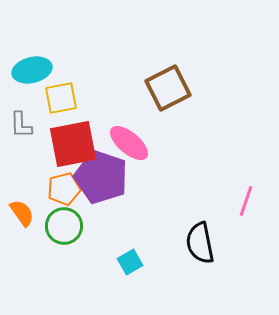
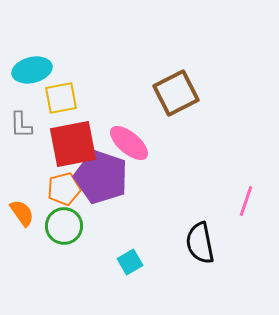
brown square: moved 8 px right, 5 px down
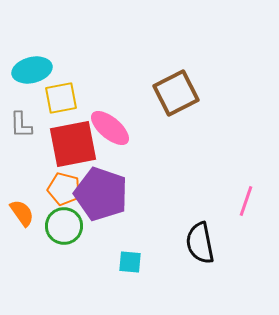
pink ellipse: moved 19 px left, 15 px up
purple pentagon: moved 17 px down
orange pentagon: rotated 28 degrees clockwise
cyan square: rotated 35 degrees clockwise
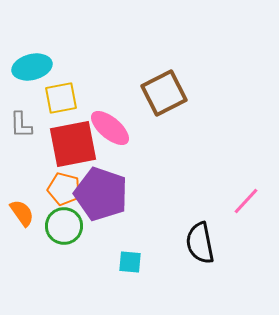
cyan ellipse: moved 3 px up
brown square: moved 12 px left
pink line: rotated 24 degrees clockwise
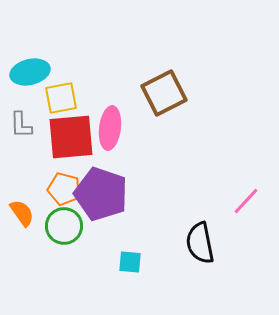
cyan ellipse: moved 2 px left, 5 px down
pink ellipse: rotated 57 degrees clockwise
red square: moved 2 px left, 7 px up; rotated 6 degrees clockwise
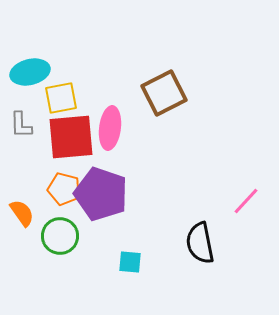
green circle: moved 4 px left, 10 px down
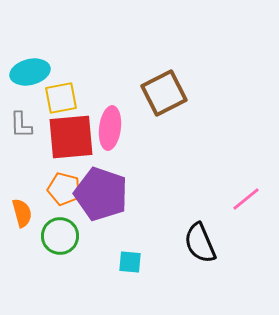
pink line: moved 2 px up; rotated 8 degrees clockwise
orange semicircle: rotated 20 degrees clockwise
black semicircle: rotated 12 degrees counterclockwise
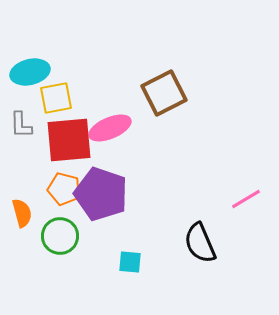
yellow square: moved 5 px left
pink ellipse: rotated 60 degrees clockwise
red square: moved 2 px left, 3 px down
pink line: rotated 8 degrees clockwise
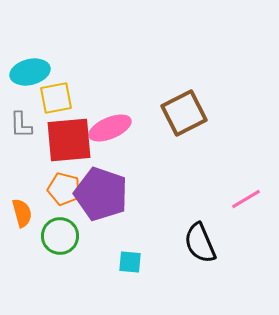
brown square: moved 20 px right, 20 px down
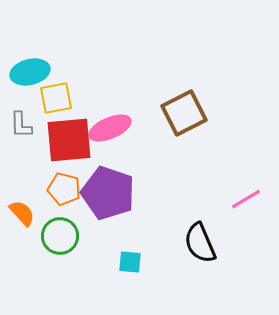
purple pentagon: moved 7 px right, 1 px up
orange semicircle: rotated 28 degrees counterclockwise
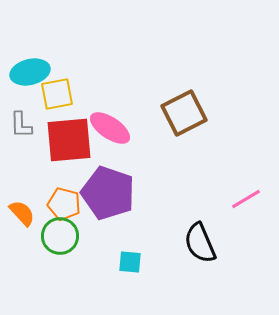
yellow square: moved 1 px right, 4 px up
pink ellipse: rotated 57 degrees clockwise
orange pentagon: moved 15 px down
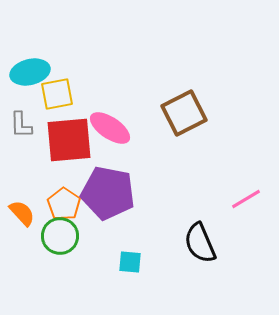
purple pentagon: rotated 8 degrees counterclockwise
orange pentagon: rotated 20 degrees clockwise
